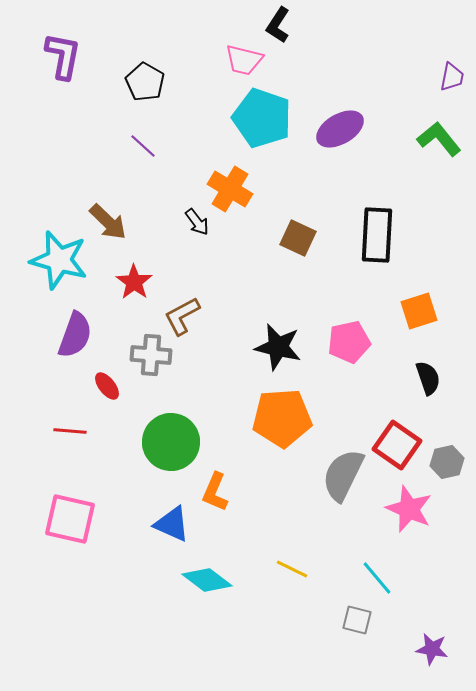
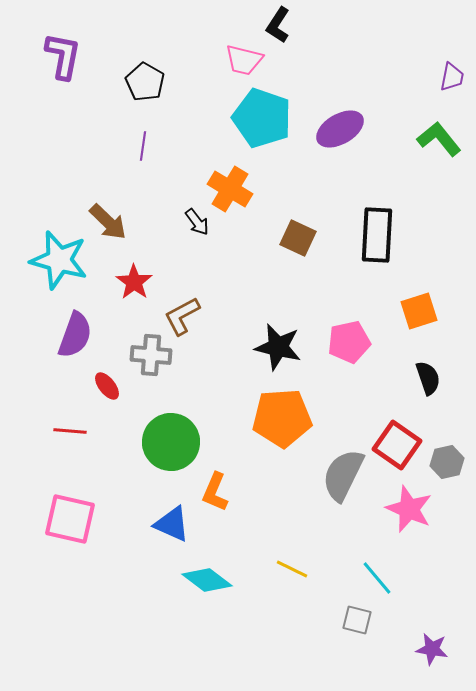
purple line: rotated 56 degrees clockwise
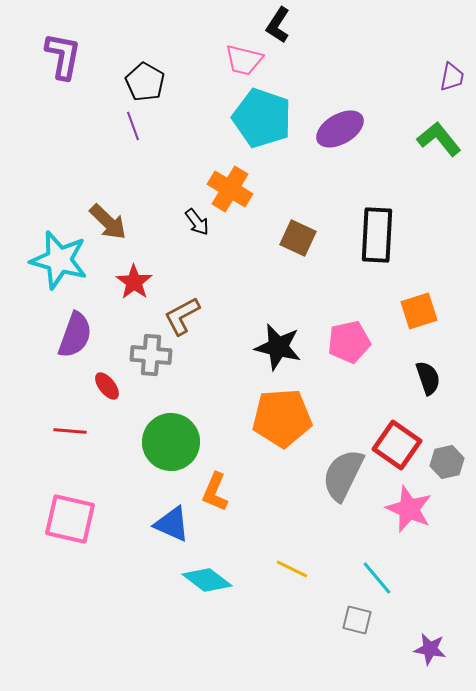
purple line: moved 10 px left, 20 px up; rotated 28 degrees counterclockwise
purple star: moved 2 px left
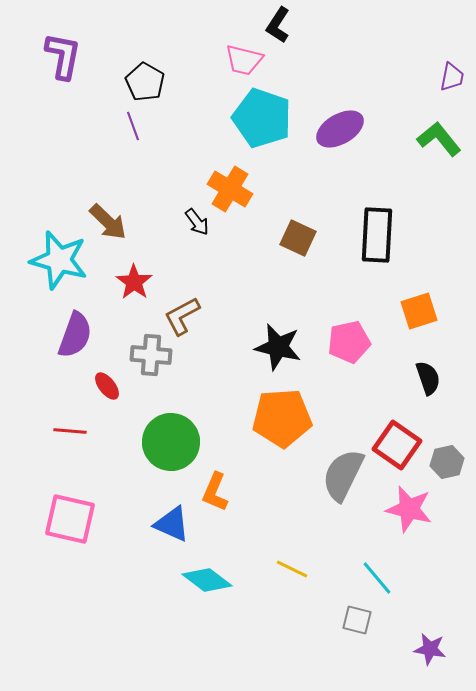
pink star: rotated 9 degrees counterclockwise
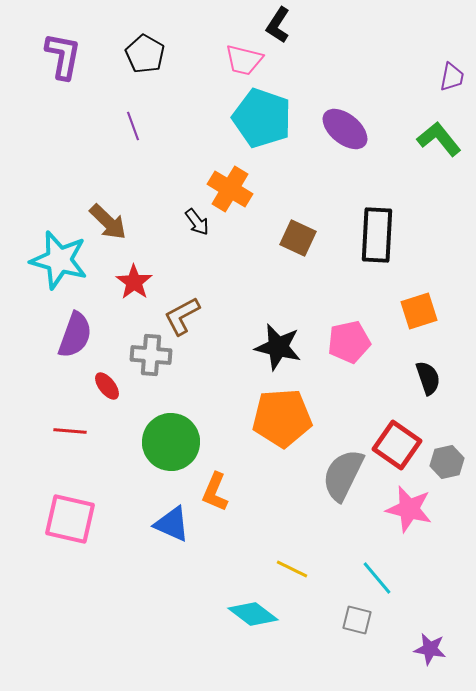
black pentagon: moved 28 px up
purple ellipse: moved 5 px right; rotated 69 degrees clockwise
cyan diamond: moved 46 px right, 34 px down
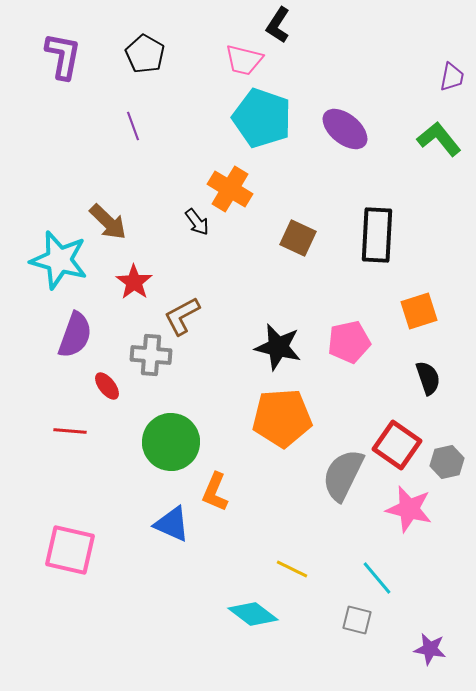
pink square: moved 31 px down
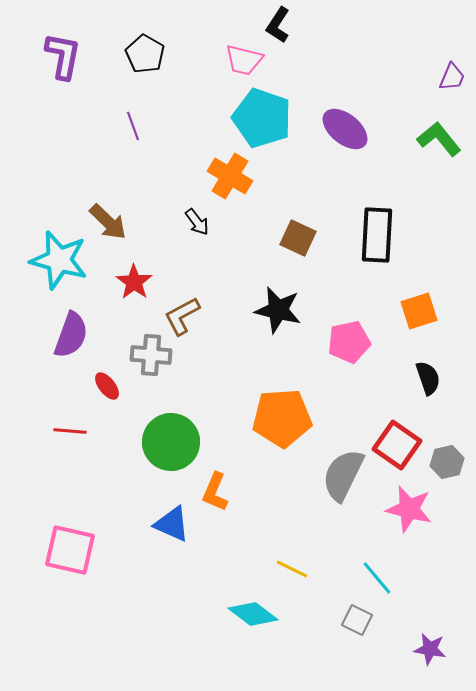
purple trapezoid: rotated 12 degrees clockwise
orange cross: moved 13 px up
purple semicircle: moved 4 px left
black star: moved 37 px up
gray square: rotated 12 degrees clockwise
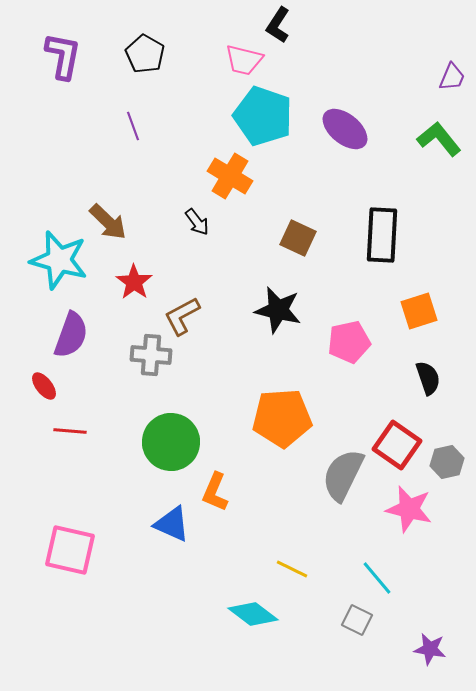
cyan pentagon: moved 1 px right, 2 px up
black rectangle: moved 5 px right
red ellipse: moved 63 px left
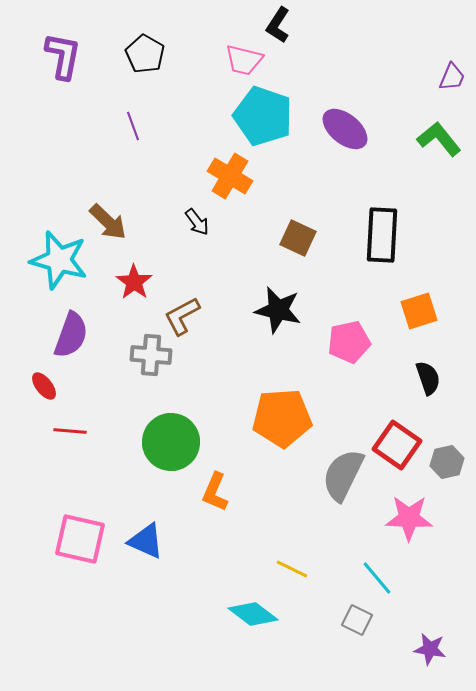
pink star: moved 9 px down; rotated 12 degrees counterclockwise
blue triangle: moved 26 px left, 17 px down
pink square: moved 10 px right, 11 px up
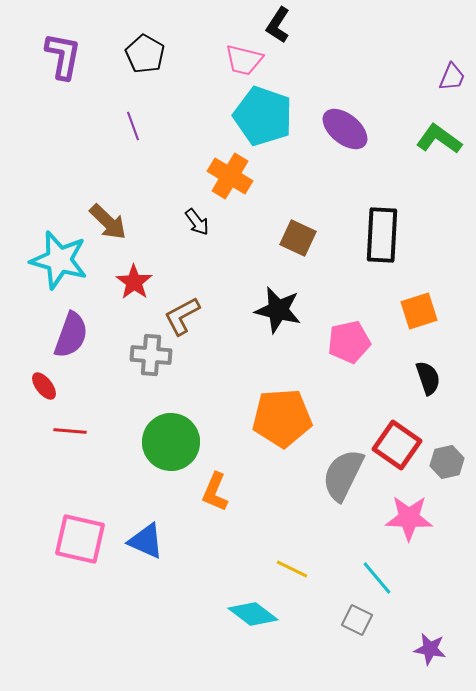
green L-shape: rotated 15 degrees counterclockwise
